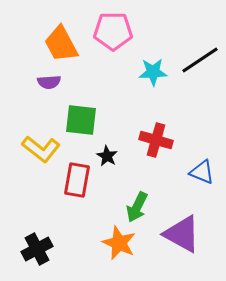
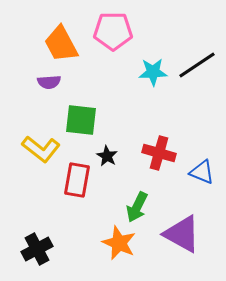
black line: moved 3 px left, 5 px down
red cross: moved 3 px right, 13 px down
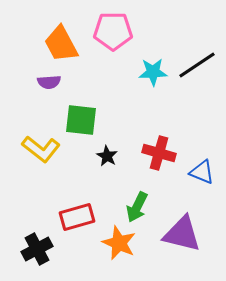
red rectangle: moved 37 px down; rotated 64 degrees clockwise
purple triangle: rotated 15 degrees counterclockwise
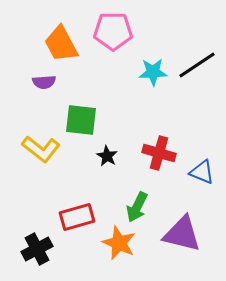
purple semicircle: moved 5 px left
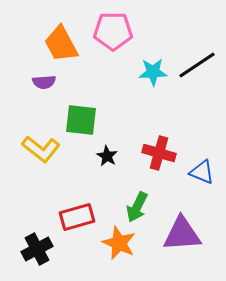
purple triangle: rotated 18 degrees counterclockwise
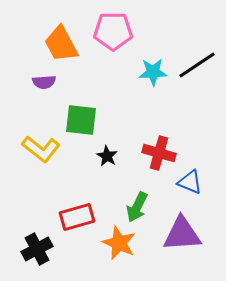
blue triangle: moved 12 px left, 10 px down
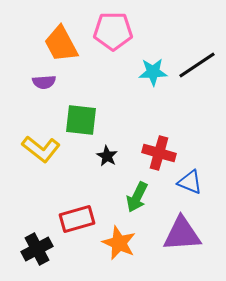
green arrow: moved 10 px up
red rectangle: moved 2 px down
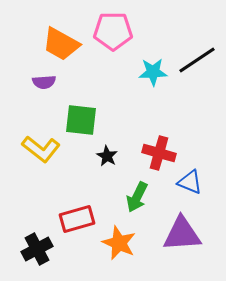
orange trapezoid: rotated 33 degrees counterclockwise
black line: moved 5 px up
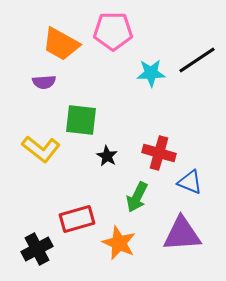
cyan star: moved 2 px left, 1 px down
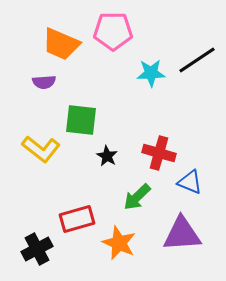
orange trapezoid: rotated 6 degrees counterclockwise
green arrow: rotated 20 degrees clockwise
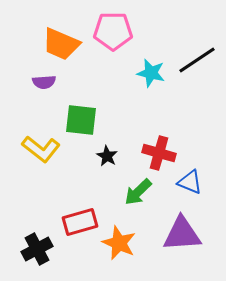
cyan star: rotated 16 degrees clockwise
green arrow: moved 1 px right, 5 px up
red rectangle: moved 3 px right, 3 px down
